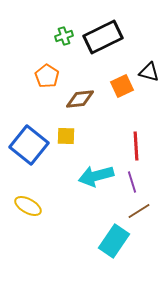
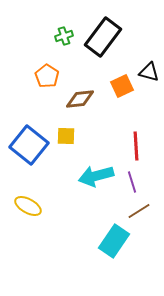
black rectangle: rotated 27 degrees counterclockwise
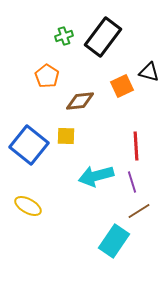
brown diamond: moved 2 px down
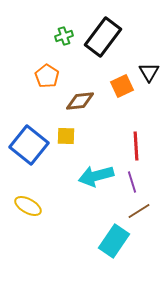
black triangle: rotated 45 degrees clockwise
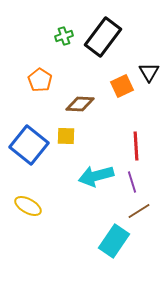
orange pentagon: moved 7 px left, 4 px down
brown diamond: moved 3 px down; rotated 8 degrees clockwise
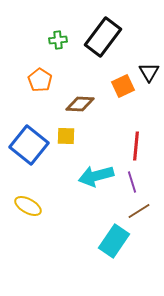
green cross: moved 6 px left, 4 px down; rotated 12 degrees clockwise
orange square: moved 1 px right
red line: rotated 8 degrees clockwise
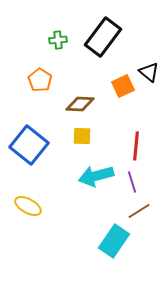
black triangle: rotated 20 degrees counterclockwise
yellow square: moved 16 px right
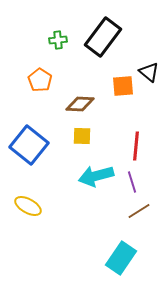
orange square: rotated 20 degrees clockwise
cyan rectangle: moved 7 px right, 17 px down
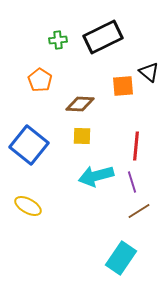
black rectangle: rotated 27 degrees clockwise
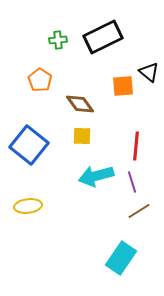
brown diamond: rotated 52 degrees clockwise
yellow ellipse: rotated 36 degrees counterclockwise
